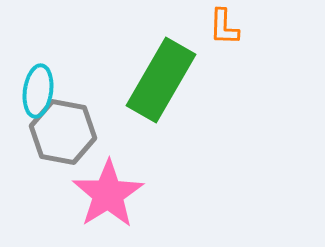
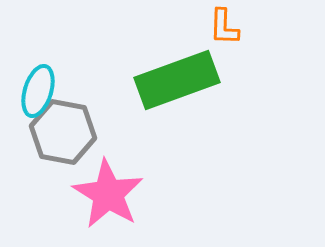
green rectangle: moved 16 px right; rotated 40 degrees clockwise
cyan ellipse: rotated 9 degrees clockwise
pink star: rotated 8 degrees counterclockwise
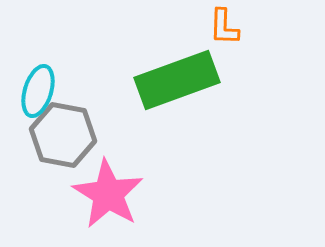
gray hexagon: moved 3 px down
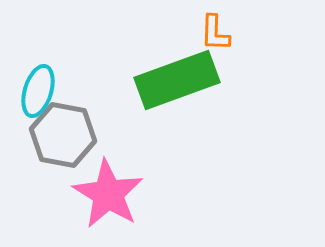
orange L-shape: moved 9 px left, 6 px down
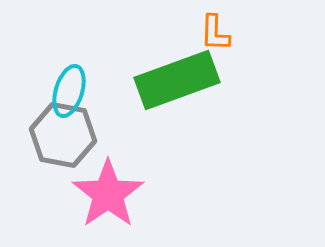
cyan ellipse: moved 31 px right
pink star: rotated 6 degrees clockwise
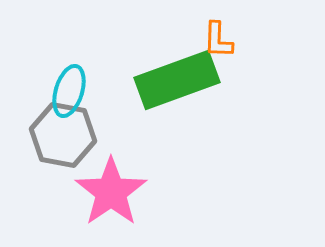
orange L-shape: moved 3 px right, 7 px down
pink star: moved 3 px right, 2 px up
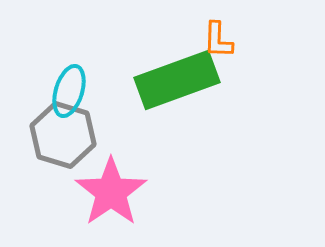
gray hexagon: rotated 6 degrees clockwise
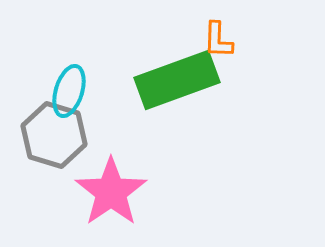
gray hexagon: moved 9 px left
